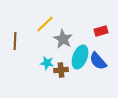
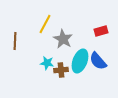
yellow line: rotated 18 degrees counterclockwise
cyan ellipse: moved 4 px down
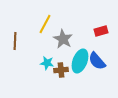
blue semicircle: moved 1 px left
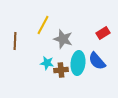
yellow line: moved 2 px left, 1 px down
red rectangle: moved 2 px right, 2 px down; rotated 16 degrees counterclockwise
gray star: rotated 12 degrees counterclockwise
cyan ellipse: moved 2 px left, 2 px down; rotated 15 degrees counterclockwise
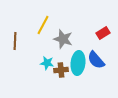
blue semicircle: moved 1 px left, 1 px up
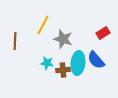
brown cross: moved 2 px right
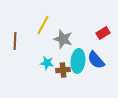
cyan ellipse: moved 2 px up
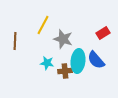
brown cross: moved 2 px right, 1 px down
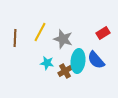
yellow line: moved 3 px left, 7 px down
brown line: moved 3 px up
brown cross: rotated 24 degrees counterclockwise
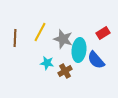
cyan ellipse: moved 1 px right, 11 px up
